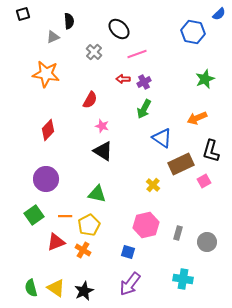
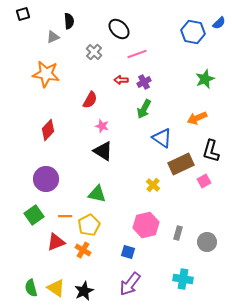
blue semicircle: moved 9 px down
red arrow: moved 2 px left, 1 px down
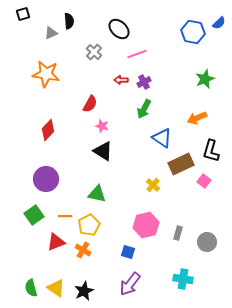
gray triangle: moved 2 px left, 4 px up
red semicircle: moved 4 px down
pink square: rotated 24 degrees counterclockwise
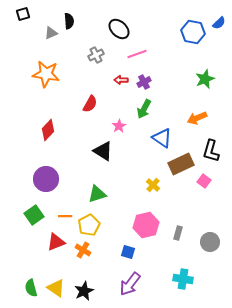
gray cross: moved 2 px right, 3 px down; rotated 21 degrees clockwise
pink star: moved 17 px right; rotated 24 degrees clockwise
green triangle: rotated 30 degrees counterclockwise
gray circle: moved 3 px right
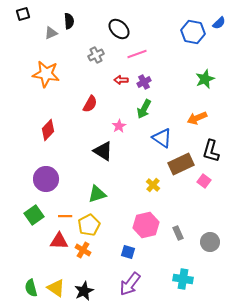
gray rectangle: rotated 40 degrees counterclockwise
red triangle: moved 3 px right, 1 px up; rotated 24 degrees clockwise
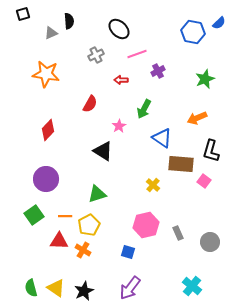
purple cross: moved 14 px right, 11 px up
brown rectangle: rotated 30 degrees clockwise
cyan cross: moved 9 px right, 7 px down; rotated 30 degrees clockwise
purple arrow: moved 4 px down
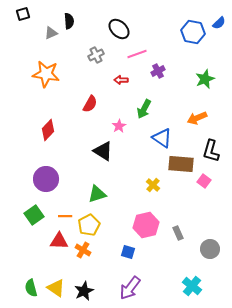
gray circle: moved 7 px down
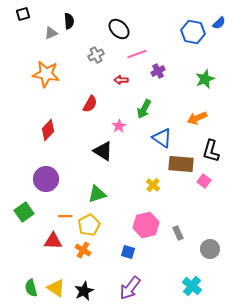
green square: moved 10 px left, 3 px up
red triangle: moved 6 px left
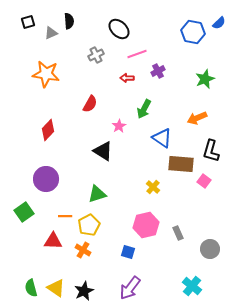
black square: moved 5 px right, 8 px down
red arrow: moved 6 px right, 2 px up
yellow cross: moved 2 px down
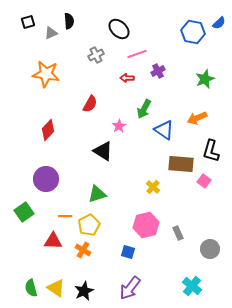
blue triangle: moved 2 px right, 8 px up
